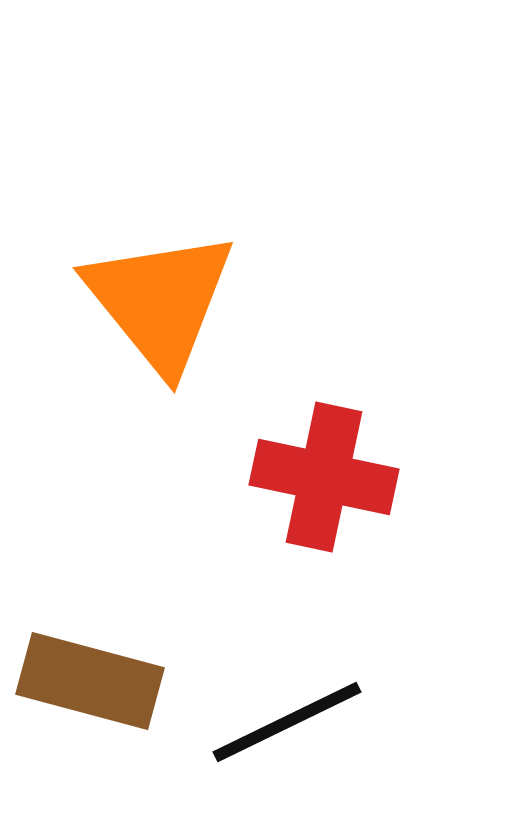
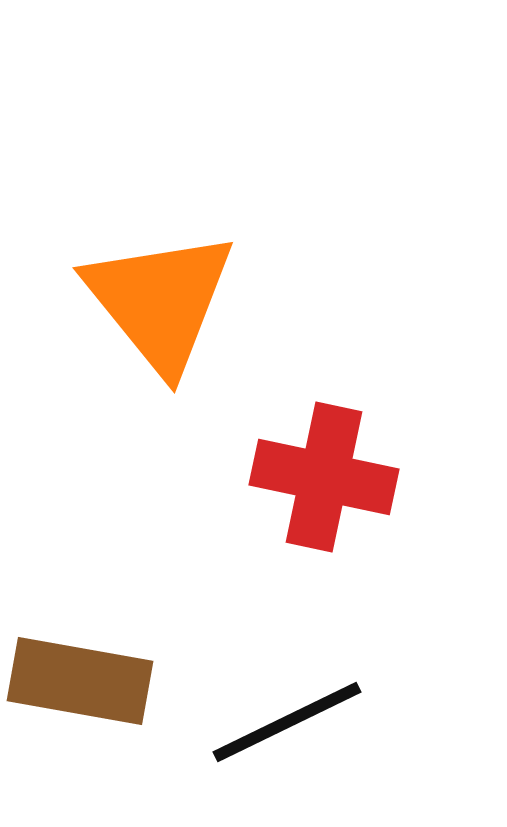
brown rectangle: moved 10 px left; rotated 5 degrees counterclockwise
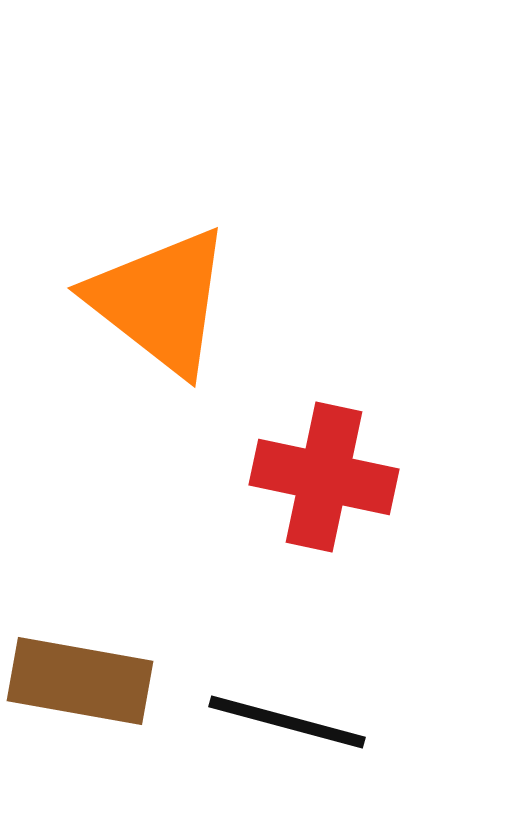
orange triangle: rotated 13 degrees counterclockwise
black line: rotated 41 degrees clockwise
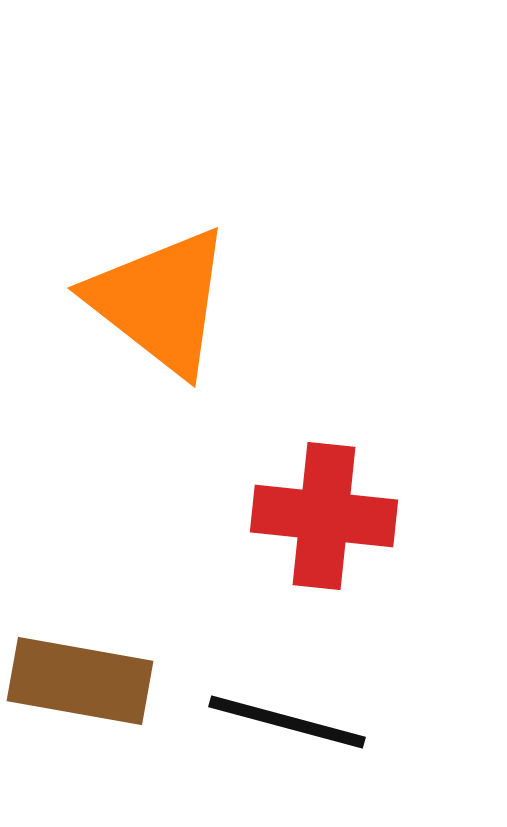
red cross: moved 39 px down; rotated 6 degrees counterclockwise
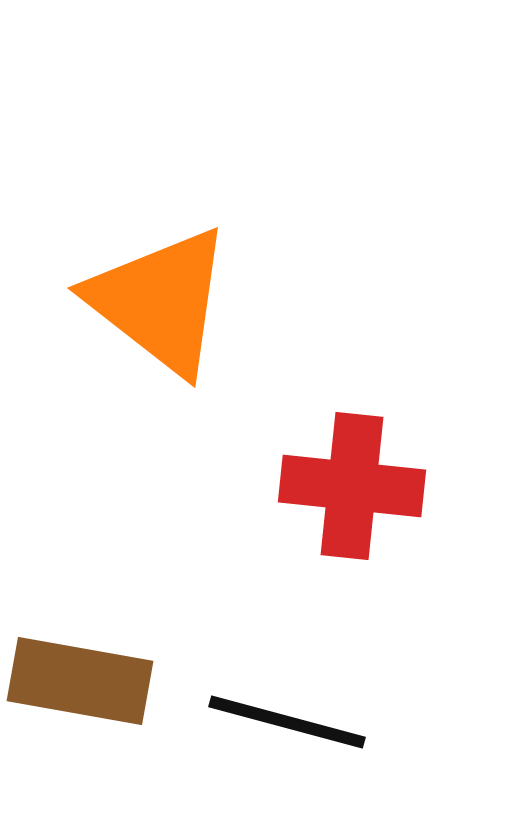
red cross: moved 28 px right, 30 px up
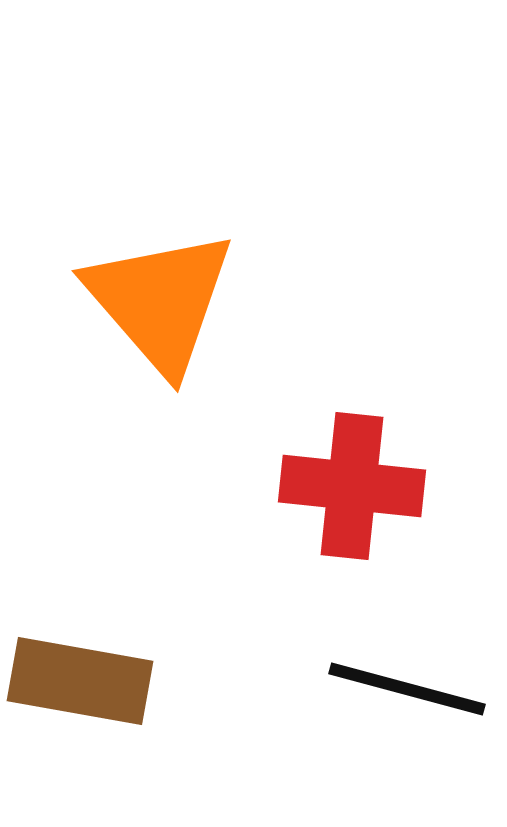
orange triangle: rotated 11 degrees clockwise
black line: moved 120 px right, 33 px up
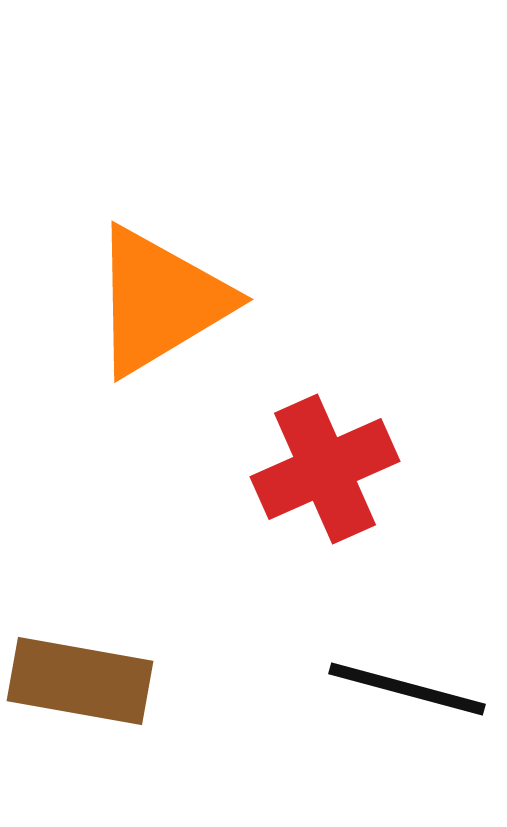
orange triangle: rotated 40 degrees clockwise
red cross: moved 27 px left, 17 px up; rotated 30 degrees counterclockwise
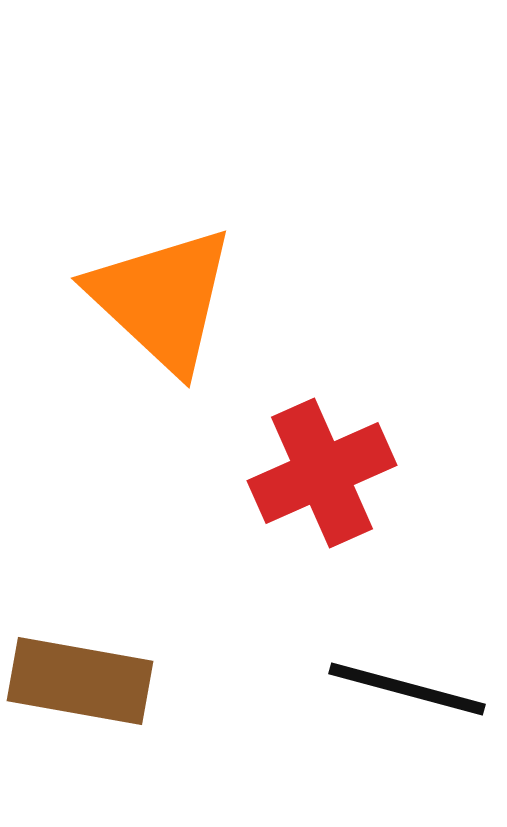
orange triangle: moved 2 px right, 2 px up; rotated 46 degrees counterclockwise
red cross: moved 3 px left, 4 px down
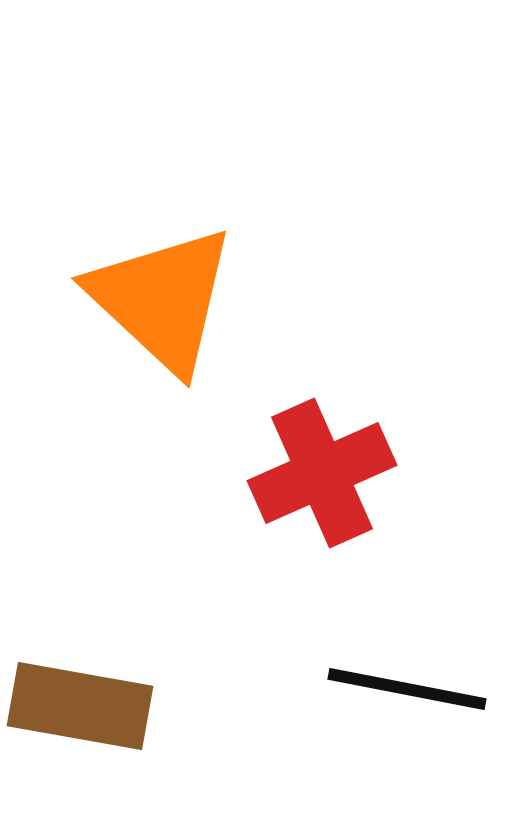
brown rectangle: moved 25 px down
black line: rotated 4 degrees counterclockwise
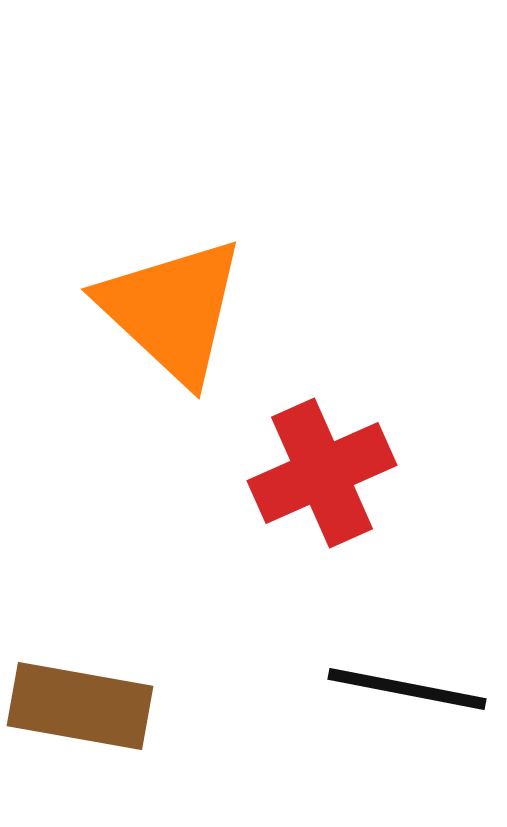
orange triangle: moved 10 px right, 11 px down
